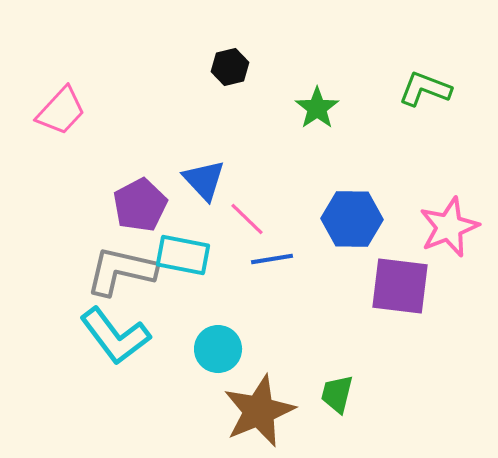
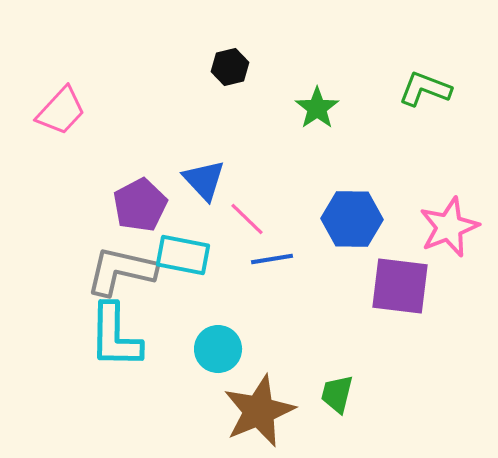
cyan L-shape: rotated 38 degrees clockwise
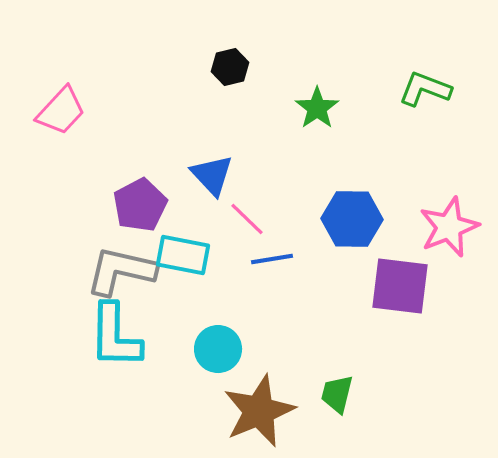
blue triangle: moved 8 px right, 5 px up
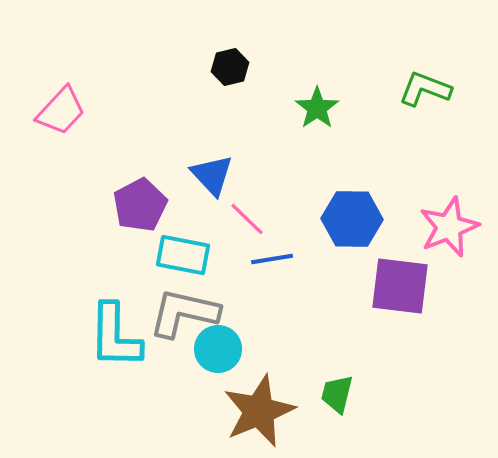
gray L-shape: moved 63 px right, 42 px down
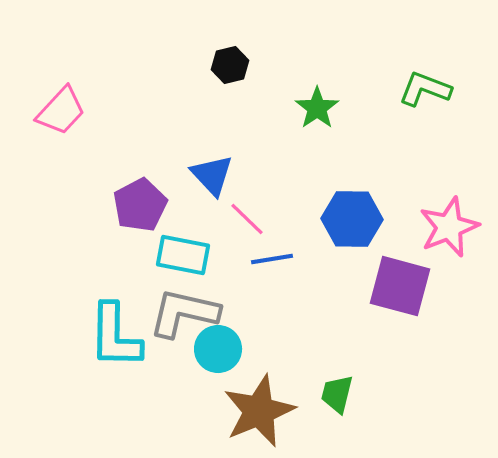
black hexagon: moved 2 px up
purple square: rotated 8 degrees clockwise
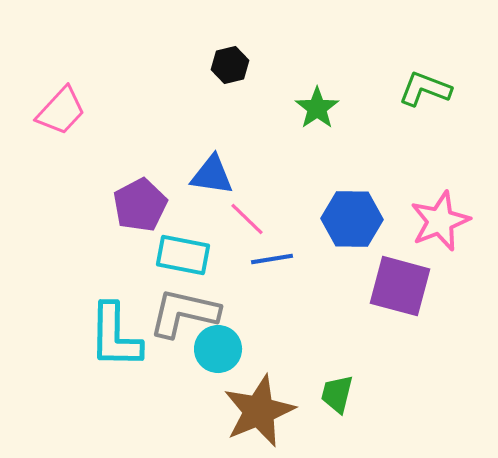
blue triangle: rotated 39 degrees counterclockwise
pink star: moved 9 px left, 6 px up
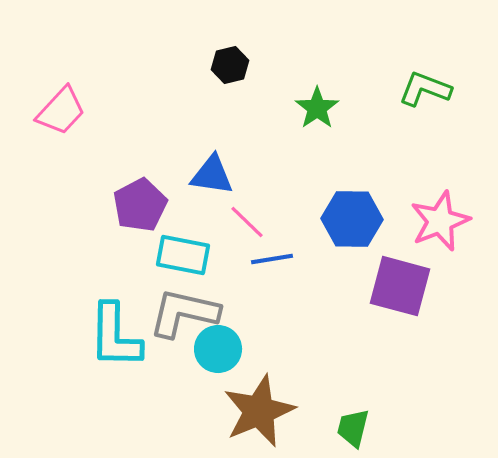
pink line: moved 3 px down
green trapezoid: moved 16 px right, 34 px down
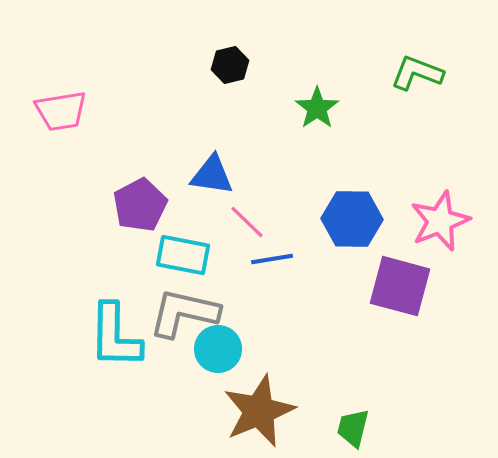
green L-shape: moved 8 px left, 16 px up
pink trapezoid: rotated 38 degrees clockwise
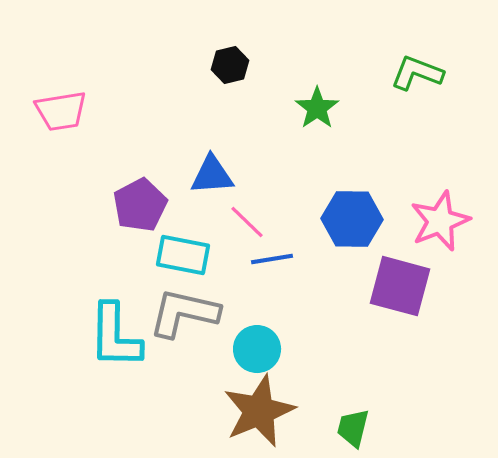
blue triangle: rotated 12 degrees counterclockwise
cyan circle: moved 39 px right
